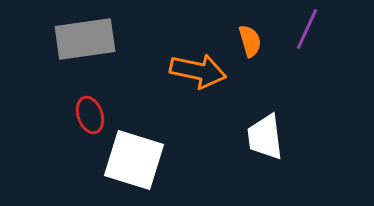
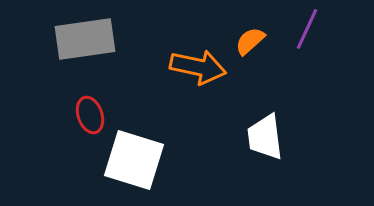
orange semicircle: rotated 116 degrees counterclockwise
orange arrow: moved 4 px up
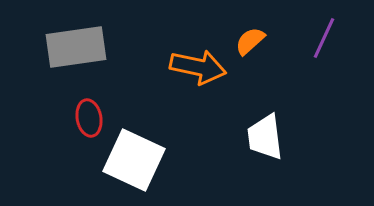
purple line: moved 17 px right, 9 px down
gray rectangle: moved 9 px left, 8 px down
red ellipse: moved 1 px left, 3 px down; rotated 9 degrees clockwise
white square: rotated 8 degrees clockwise
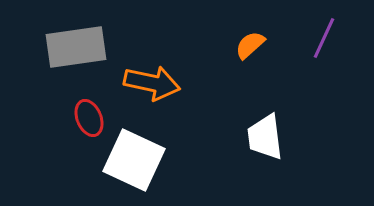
orange semicircle: moved 4 px down
orange arrow: moved 46 px left, 16 px down
red ellipse: rotated 12 degrees counterclockwise
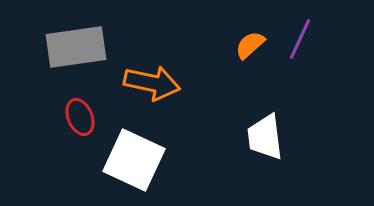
purple line: moved 24 px left, 1 px down
red ellipse: moved 9 px left, 1 px up
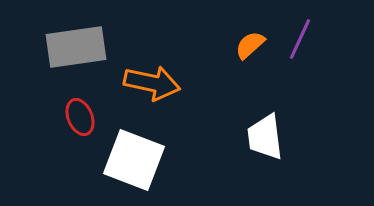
white square: rotated 4 degrees counterclockwise
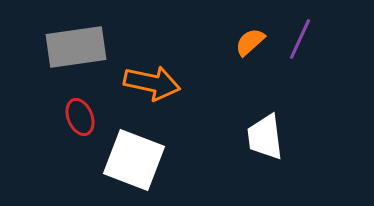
orange semicircle: moved 3 px up
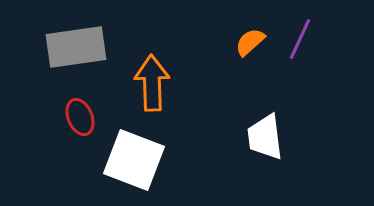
orange arrow: rotated 104 degrees counterclockwise
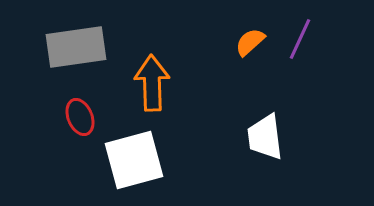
white square: rotated 36 degrees counterclockwise
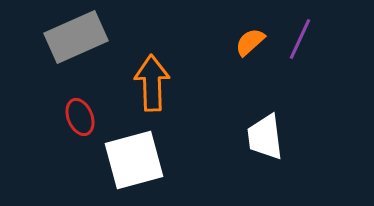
gray rectangle: moved 10 px up; rotated 16 degrees counterclockwise
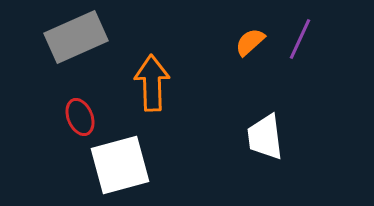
white square: moved 14 px left, 5 px down
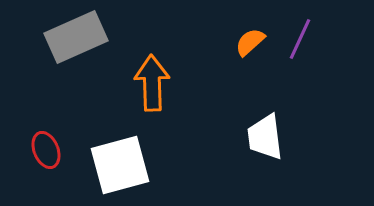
red ellipse: moved 34 px left, 33 px down
